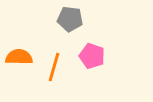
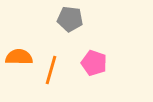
pink pentagon: moved 2 px right, 7 px down
orange line: moved 3 px left, 3 px down
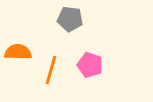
orange semicircle: moved 1 px left, 5 px up
pink pentagon: moved 4 px left, 2 px down
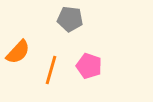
orange semicircle: rotated 132 degrees clockwise
pink pentagon: moved 1 px left, 1 px down
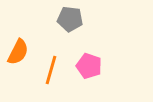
orange semicircle: rotated 16 degrees counterclockwise
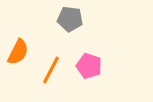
orange line: rotated 12 degrees clockwise
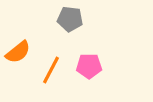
orange semicircle: rotated 24 degrees clockwise
pink pentagon: rotated 20 degrees counterclockwise
